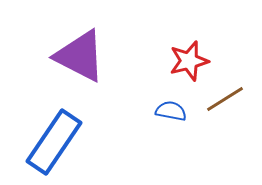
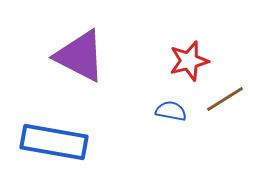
blue rectangle: rotated 66 degrees clockwise
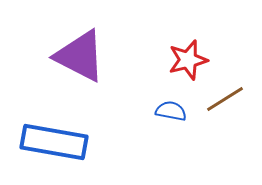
red star: moved 1 px left, 1 px up
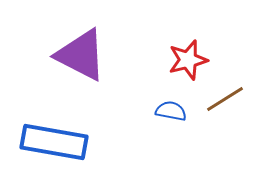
purple triangle: moved 1 px right, 1 px up
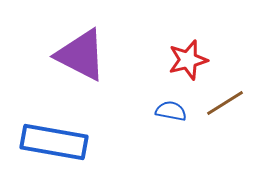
brown line: moved 4 px down
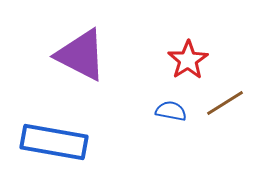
red star: rotated 18 degrees counterclockwise
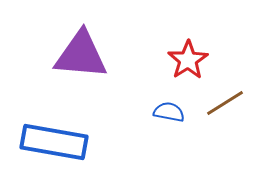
purple triangle: rotated 22 degrees counterclockwise
blue semicircle: moved 2 px left, 1 px down
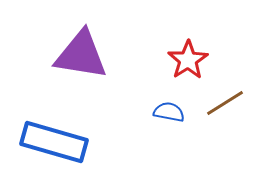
purple triangle: rotated 4 degrees clockwise
blue rectangle: rotated 6 degrees clockwise
